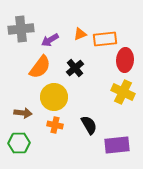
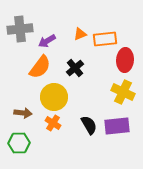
gray cross: moved 1 px left
purple arrow: moved 3 px left, 1 px down
orange cross: moved 2 px left, 2 px up; rotated 21 degrees clockwise
purple rectangle: moved 19 px up
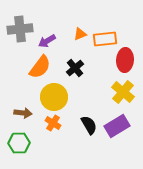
yellow cross: rotated 15 degrees clockwise
purple rectangle: rotated 25 degrees counterclockwise
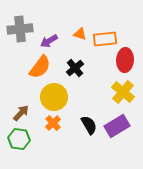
orange triangle: rotated 40 degrees clockwise
purple arrow: moved 2 px right
brown arrow: moved 2 px left; rotated 54 degrees counterclockwise
orange cross: rotated 14 degrees clockwise
green hexagon: moved 4 px up; rotated 10 degrees clockwise
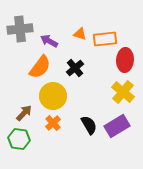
purple arrow: rotated 60 degrees clockwise
yellow circle: moved 1 px left, 1 px up
brown arrow: moved 3 px right
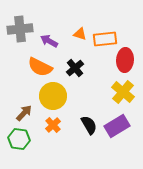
orange semicircle: rotated 80 degrees clockwise
orange cross: moved 2 px down
